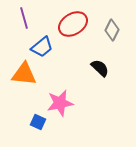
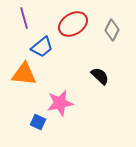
black semicircle: moved 8 px down
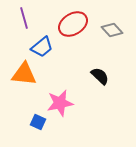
gray diamond: rotated 70 degrees counterclockwise
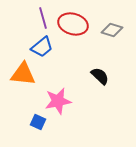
purple line: moved 19 px right
red ellipse: rotated 48 degrees clockwise
gray diamond: rotated 30 degrees counterclockwise
orange triangle: moved 1 px left
pink star: moved 2 px left, 2 px up
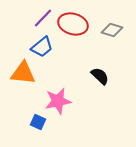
purple line: rotated 60 degrees clockwise
orange triangle: moved 1 px up
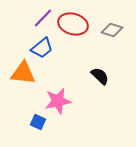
blue trapezoid: moved 1 px down
